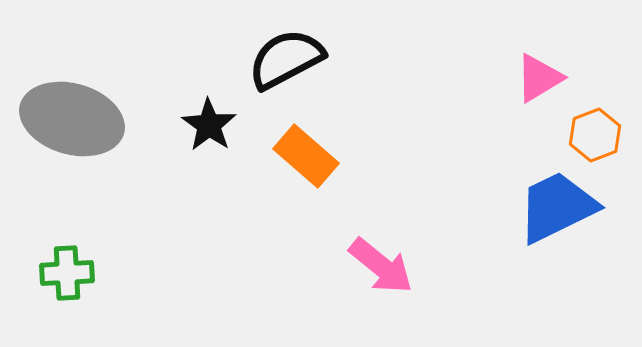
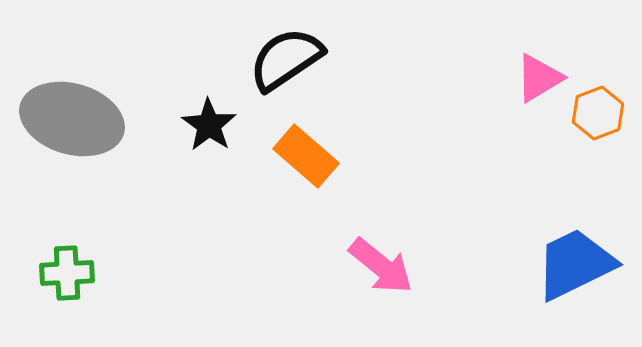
black semicircle: rotated 6 degrees counterclockwise
orange hexagon: moved 3 px right, 22 px up
blue trapezoid: moved 18 px right, 57 px down
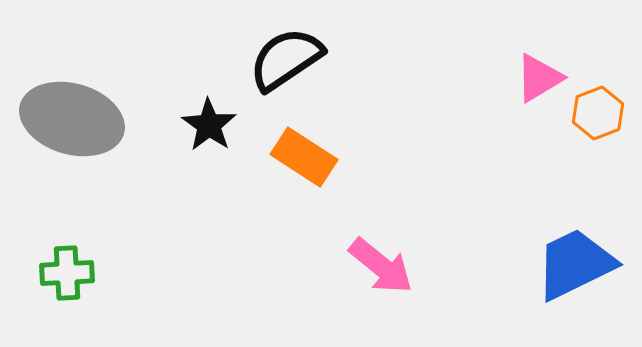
orange rectangle: moved 2 px left, 1 px down; rotated 8 degrees counterclockwise
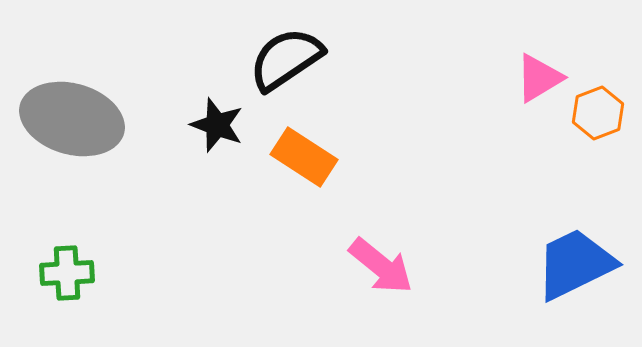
black star: moved 8 px right; rotated 14 degrees counterclockwise
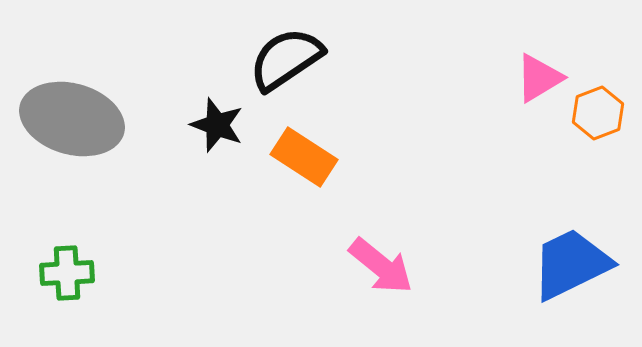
blue trapezoid: moved 4 px left
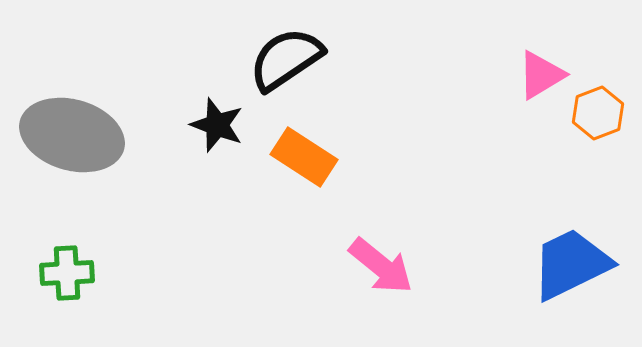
pink triangle: moved 2 px right, 3 px up
gray ellipse: moved 16 px down
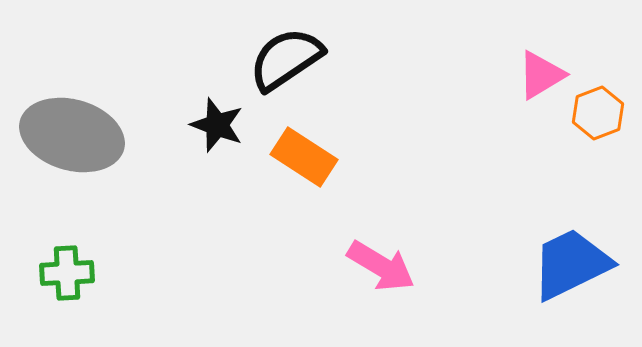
pink arrow: rotated 8 degrees counterclockwise
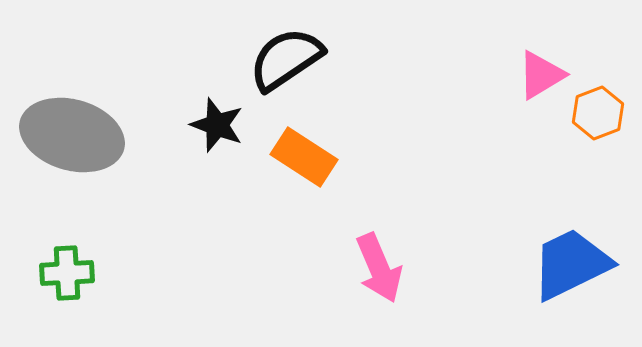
pink arrow: moved 2 px left, 2 px down; rotated 36 degrees clockwise
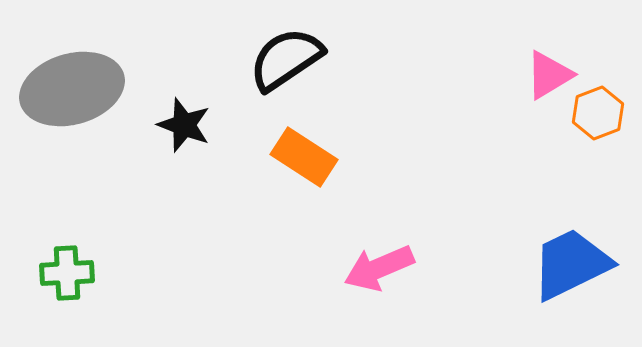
pink triangle: moved 8 px right
black star: moved 33 px left
gray ellipse: moved 46 px up; rotated 32 degrees counterclockwise
pink arrow: rotated 90 degrees clockwise
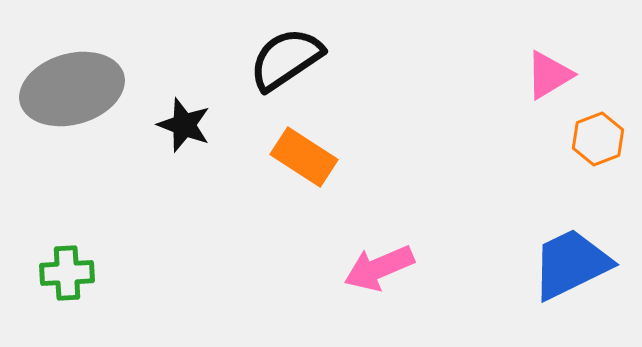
orange hexagon: moved 26 px down
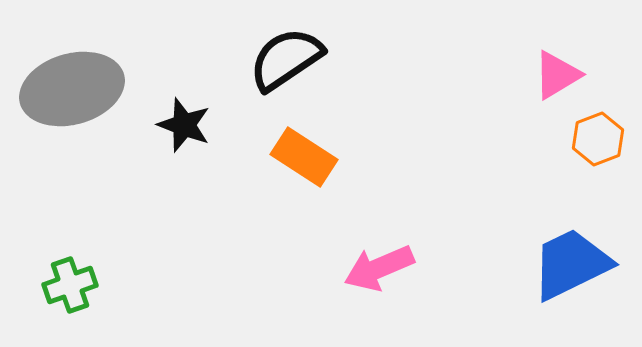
pink triangle: moved 8 px right
green cross: moved 3 px right, 12 px down; rotated 16 degrees counterclockwise
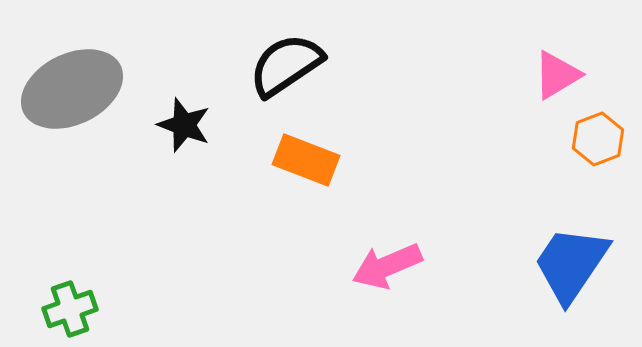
black semicircle: moved 6 px down
gray ellipse: rotated 10 degrees counterclockwise
orange rectangle: moved 2 px right, 3 px down; rotated 12 degrees counterclockwise
blue trapezoid: rotated 30 degrees counterclockwise
pink arrow: moved 8 px right, 2 px up
green cross: moved 24 px down
